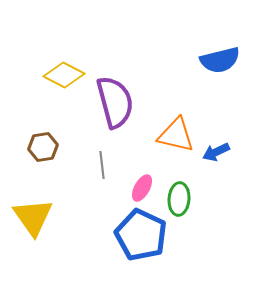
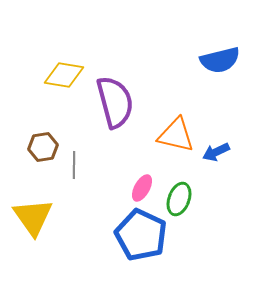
yellow diamond: rotated 18 degrees counterclockwise
gray line: moved 28 px left; rotated 8 degrees clockwise
green ellipse: rotated 16 degrees clockwise
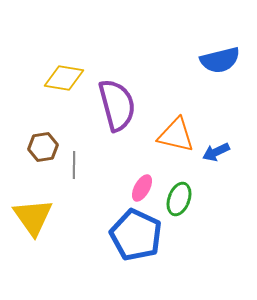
yellow diamond: moved 3 px down
purple semicircle: moved 2 px right, 3 px down
blue pentagon: moved 5 px left
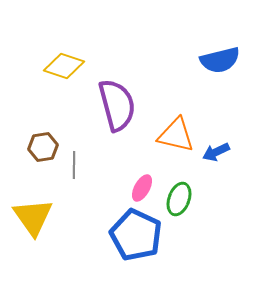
yellow diamond: moved 12 px up; rotated 9 degrees clockwise
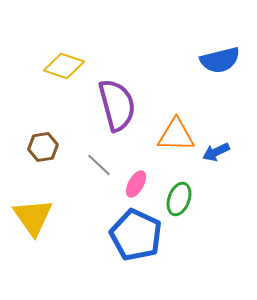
orange triangle: rotated 12 degrees counterclockwise
gray line: moved 25 px right; rotated 48 degrees counterclockwise
pink ellipse: moved 6 px left, 4 px up
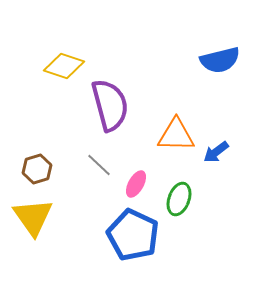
purple semicircle: moved 7 px left
brown hexagon: moved 6 px left, 22 px down; rotated 8 degrees counterclockwise
blue arrow: rotated 12 degrees counterclockwise
blue pentagon: moved 3 px left
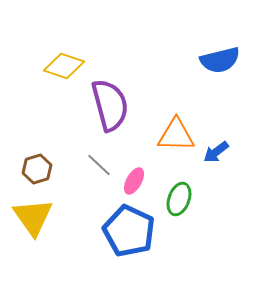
pink ellipse: moved 2 px left, 3 px up
blue pentagon: moved 4 px left, 4 px up
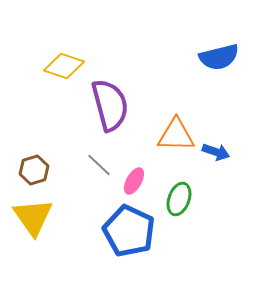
blue semicircle: moved 1 px left, 3 px up
blue arrow: rotated 124 degrees counterclockwise
brown hexagon: moved 3 px left, 1 px down
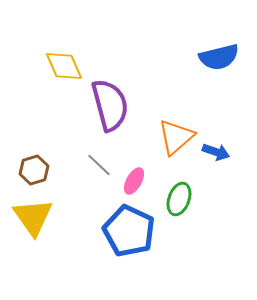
yellow diamond: rotated 48 degrees clockwise
orange triangle: moved 2 px down; rotated 42 degrees counterclockwise
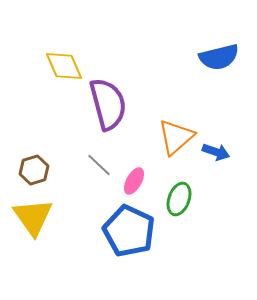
purple semicircle: moved 2 px left, 1 px up
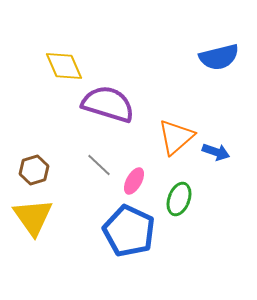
purple semicircle: rotated 58 degrees counterclockwise
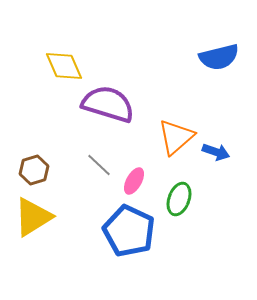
yellow triangle: rotated 33 degrees clockwise
